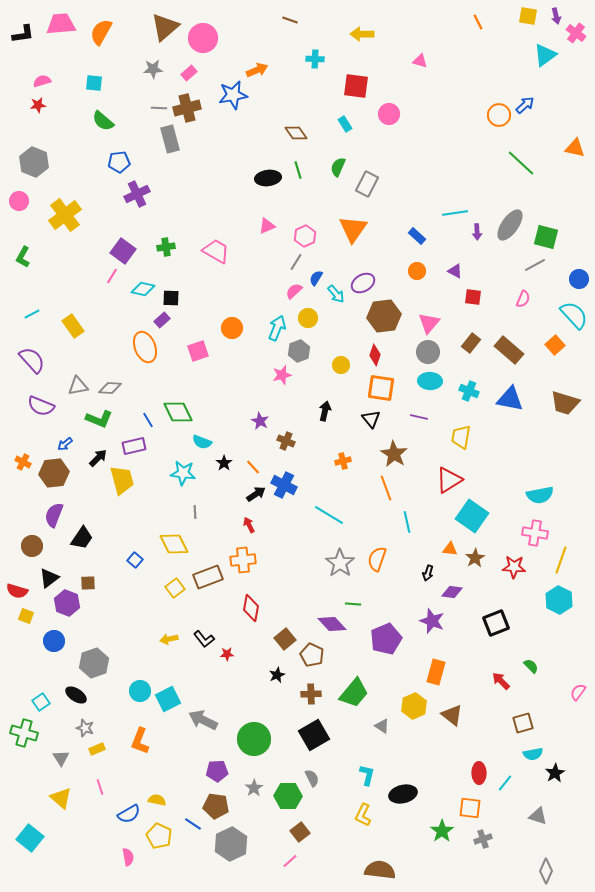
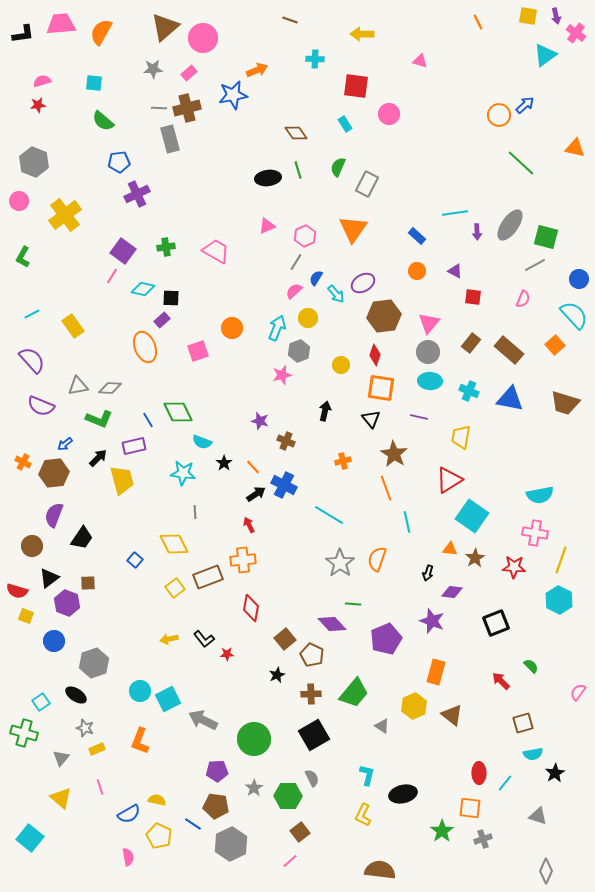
purple star at (260, 421): rotated 12 degrees counterclockwise
gray triangle at (61, 758): rotated 12 degrees clockwise
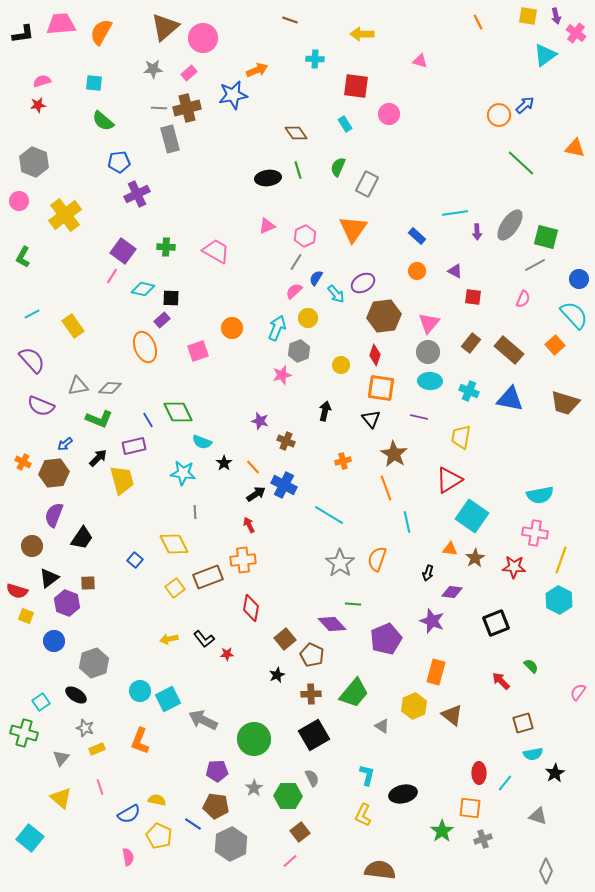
green cross at (166, 247): rotated 12 degrees clockwise
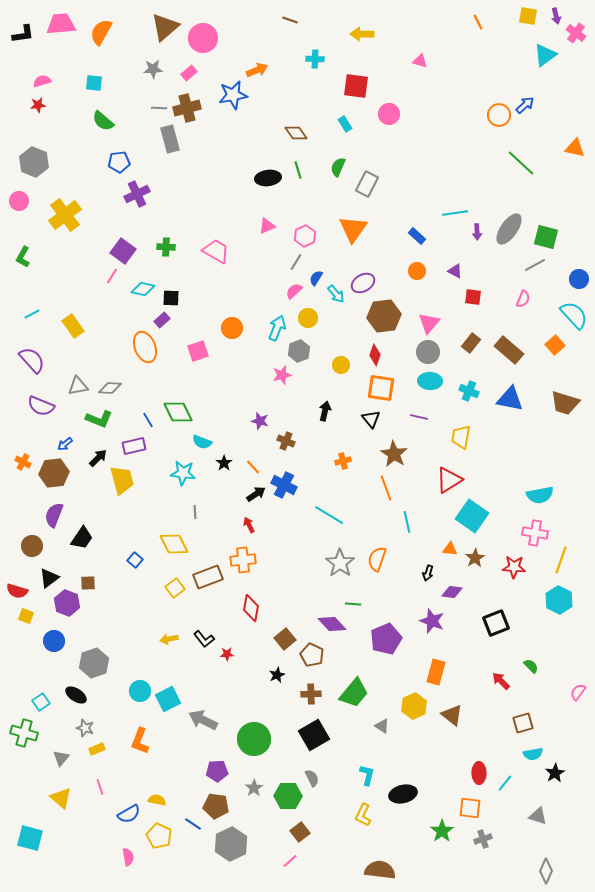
gray ellipse at (510, 225): moved 1 px left, 4 px down
cyan square at (30, 838): rotated 24 degrees counterclockwise
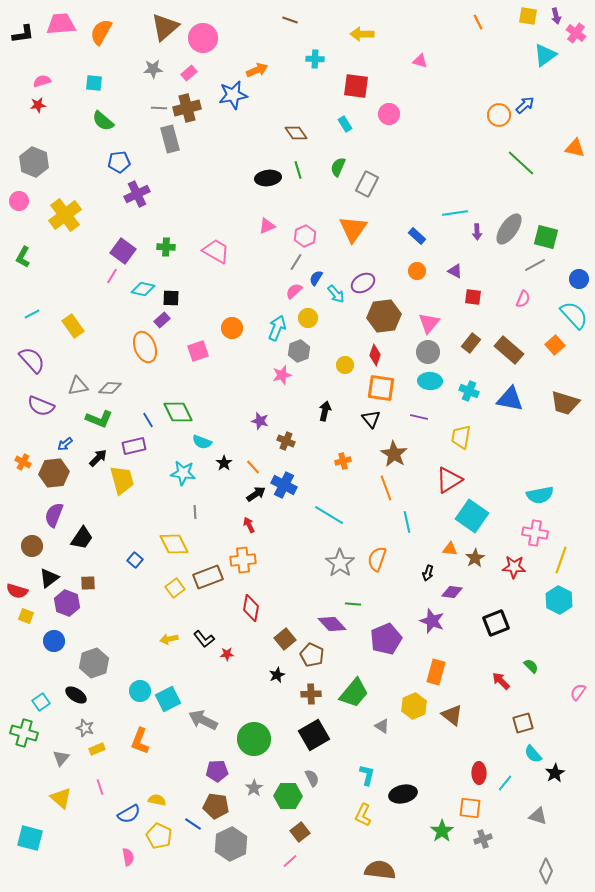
yellow circle at (341, 365): moved 4 px right
cyan semicircle at (533, 754): rotated 60 degrees clockwise
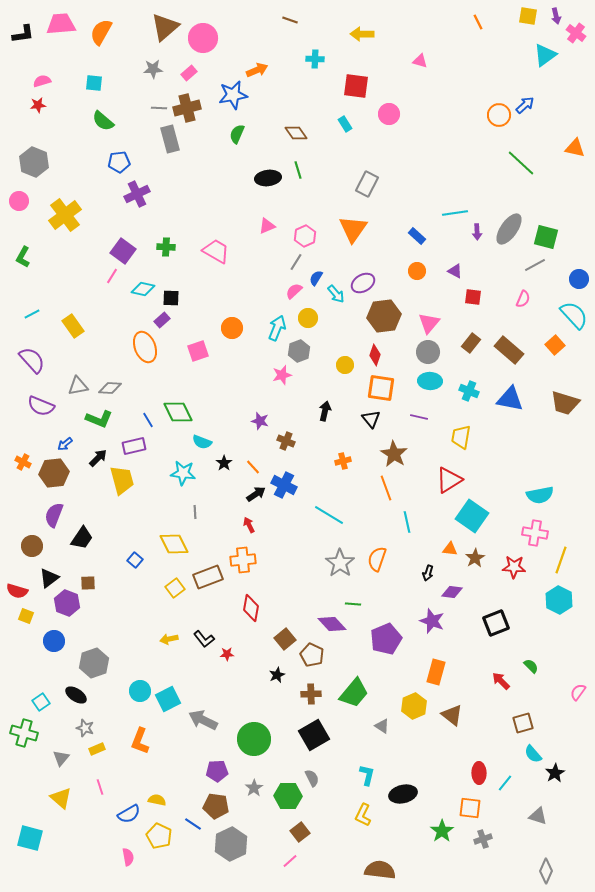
green semicircle at (338, 167): moved 101 px left, 33 px up
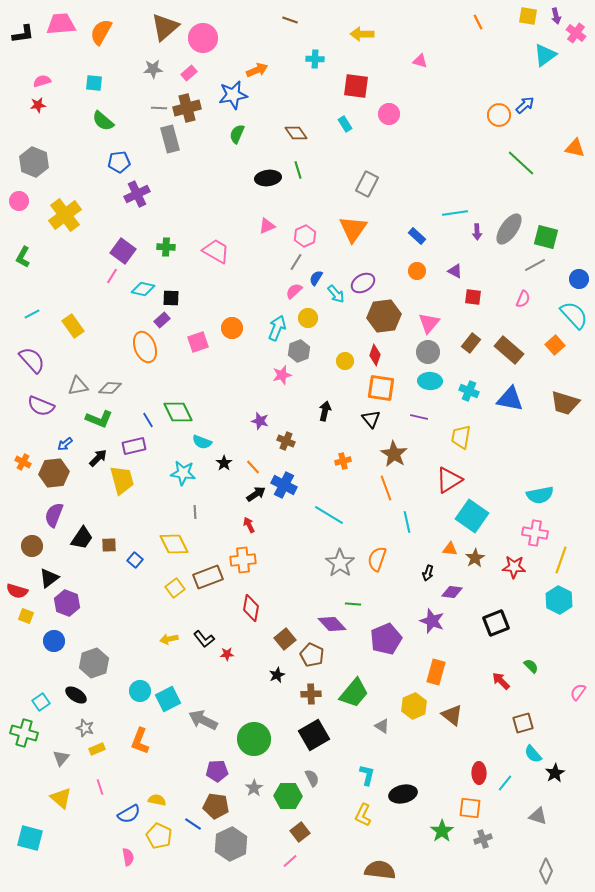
pink square at (198, 351): moved 9 px up
yellow circle at (345, 365): moved 4 px up
brown square at (88, 583): moved 21 px right, 38 px up
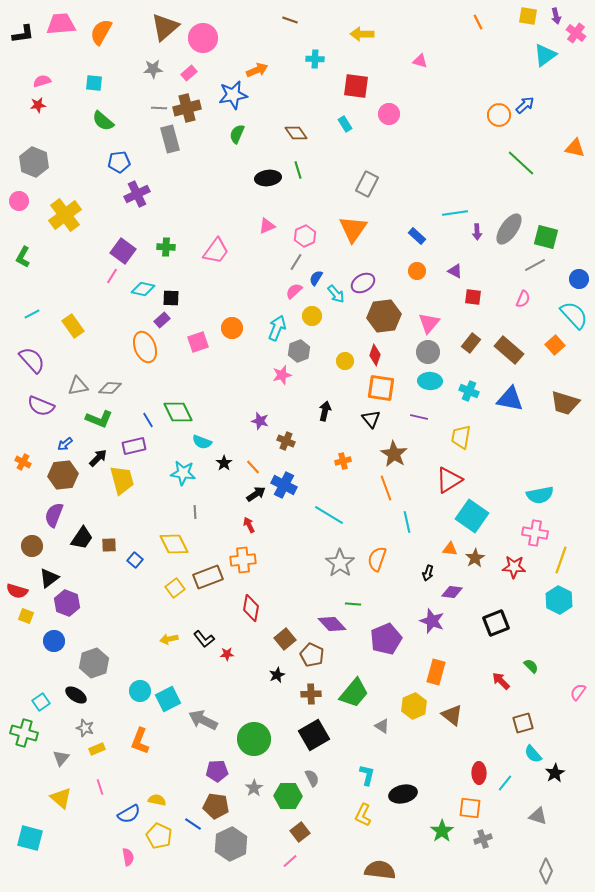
pink trapezoid at (216, 251): rotated 96 degrees clockwise
yellow circle at (308, 318): moved 4 px right, 2 px up
brown hexagon at (54, 473): moved 9 px right, 2 px down
